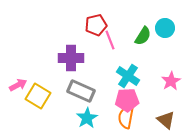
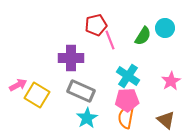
yellow square: moved 1 px left, 1 px up
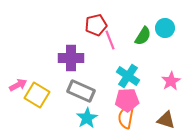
brown triangle: rotated 24 degrees counterclockwise
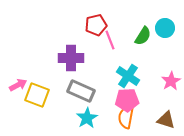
yellow square: rotated 10 degrees counterclockwise
